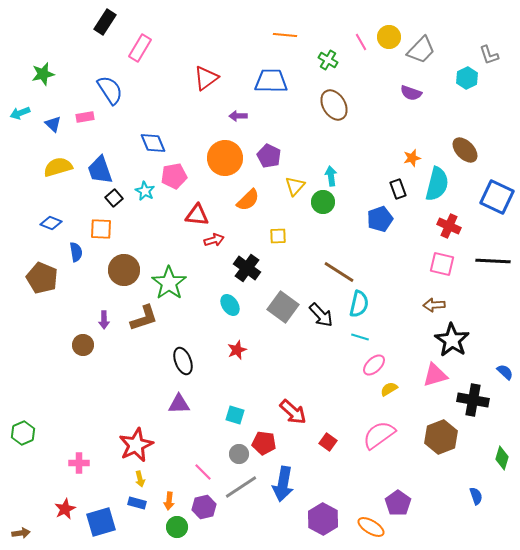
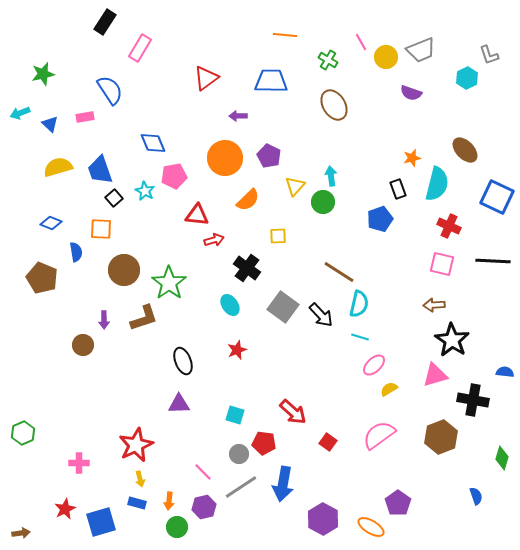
yellow circle at (389, 37): moved 3 px left, 20 px down
gray trapezoid at (421, 50): rotated 24 degrees clockwise
blue triangle at (53, 124): moved 3 px left
blue semicircle at (505, 372): rotated 36 degrees counterclockwise
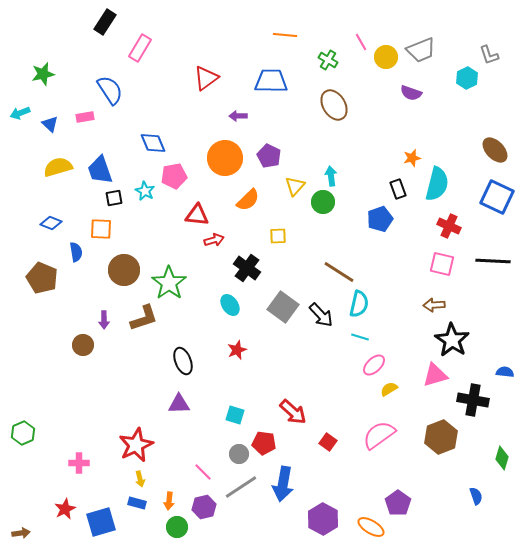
brown ellipse at (465, 150): moved 30 px right
black square at (114, 198): rotated 30 degrees clockwise
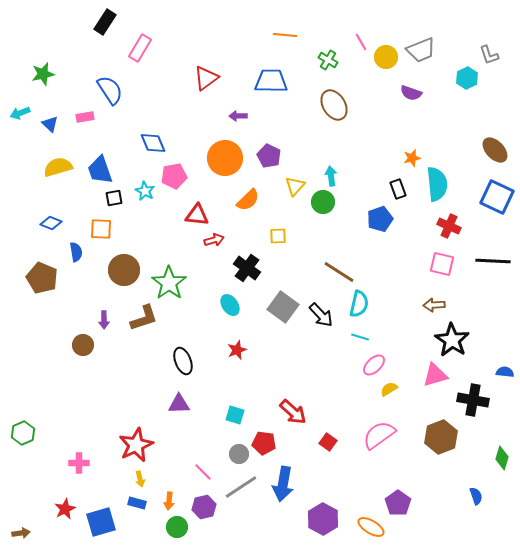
cyan semicircle at (437, 184): rotated 20 degrees counterclockwise
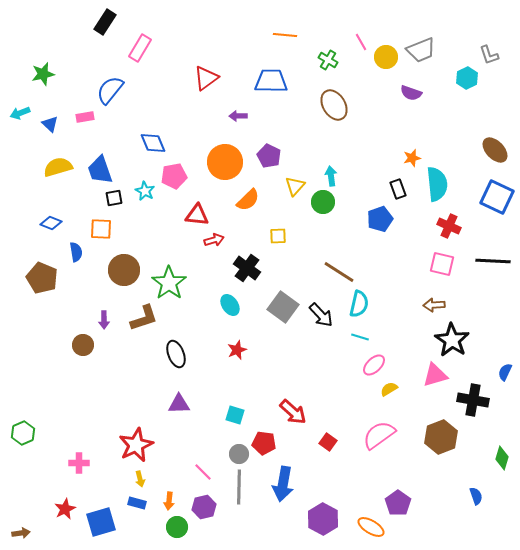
blue semicircle at (110, 90): rotated 108 degrees counterclockwise
orange circle at (225, 158): moved 4 px down
black ellipse at (183, 361): moved 7 px left, 7 px up
blue semicircle at (505, 372): rotated 72 degrees counterclockwise
gray line at (241, 487): moved 2 px left; rotated 56 degrees counterclockwise
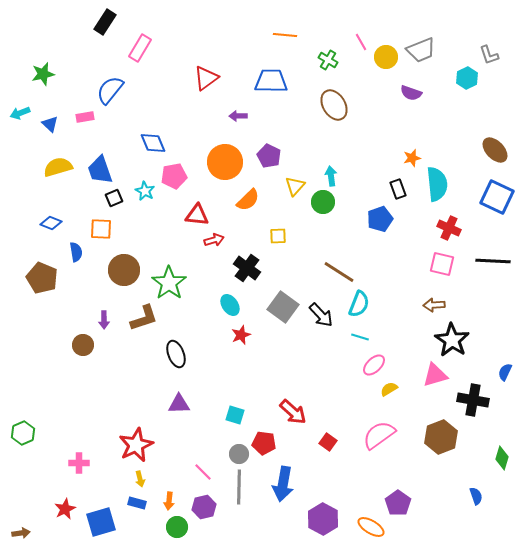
black square at (114, 198): rotated 12 degrees counterclockwise
red cross at (449, 226): moved 2 px down
cyan semicircle at (359, 304): rotated 8 degrees clockwise
red star at (237, 350): moved 4 px right, 15 px up
